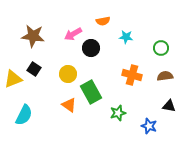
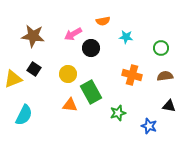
orange triangle: moved 1 px right; rotated 28 degrees counterclockwise
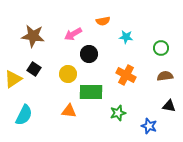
black circle: moved 2 px left, 6 px down
orange cross: moved 6 px left; rotated 12 degrees clockwise
yellow triangle: rotated 12 degrees counterclockwise
green rectangle: rotated 60 degrees counterclockwise
orange triangle: moved 1 px left, 6 px down
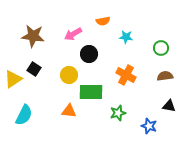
yellow circle: moved 1 px right, 1 px down
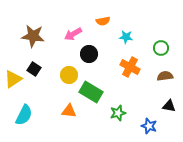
orange cross: moved 4 px right, 8 px up
green rectangle: rotated 30 degrees clockwise
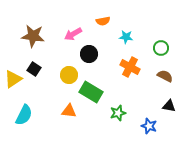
brown semicircle: rotated 35 degrees clockwise
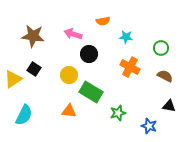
pink arrow: rotated 48 degrees clockwise
